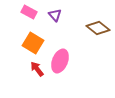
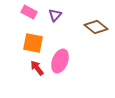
purple triangle: rotated 24 degrees clockwise
brown diamond: moved 2 px left, 1 px up
orange square: rotated 20 degrees counterclockwise
red arrow: moved 1 px up
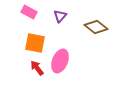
purple triangle: moved 5 px right, 1 px down
orange square: moved 2 px right
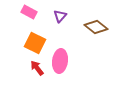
orange square: rotated 15 degrees clockwise
pink ellipse: rotated 15 degrees counterclockwise
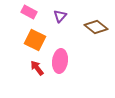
orange square: moved 3 px up
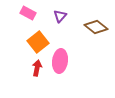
pink rectangle: moved 1 px left, 1 px down
orange square: moved 3 px right, 2 px down; rotated 25 degrees clockwise
red arrow: rotated 49 degrees clockwise
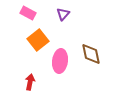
purple triangle: moved 3 px right, 2 px up
brown diamond: moved 5 px left, 27 px down; rotated 40 degrees clockwise
orange square: moved 2 px up
red arrow: moved 7 px left, 14 px down
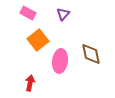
red arrow: moved 1 px down
